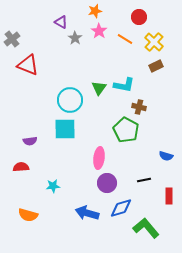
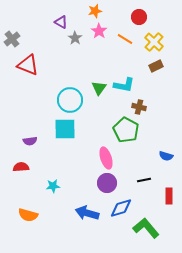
pink ellipse: moved 7 px right; rotated 25 degrees counterclockwise
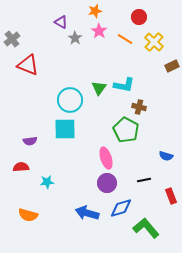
brown rectangle: moved 16 px right
cyan star: moved 6 px left, 4 px up
red rectangle: moved 2 px right; rotated 21 degrees counterclockwise
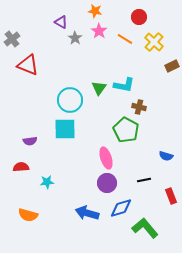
orange star: rotated 24 degrees clockwise
green L-shape: moved 1 px left
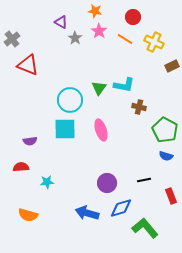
red circle: moved 6 px left
yellow cross: rotated 18 degrees counterclockwise
green pentagon: moved 39 px right
pink ellipse: moved 5 px left, 28 px up
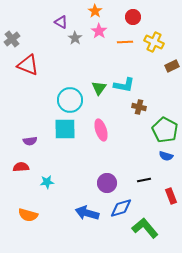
orange star: rotated 24 degrees clockwise
orange line: moved 3 px down; rotated 35 degrees counterclockwise
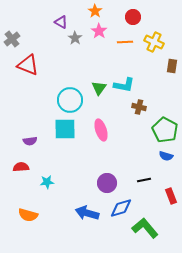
brown rectangle: rotated 56 degrees counterclockwise
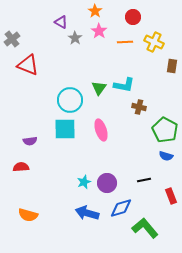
cyan star: moved 37 px right; rotated 16 degrees counterclockwise
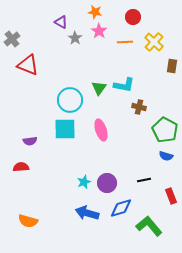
orange star: moved 1 px down; rotated 24 degrees counterclockwise
yellow cross: rotated 18 degrees clockwise
orange semicircle: moved 6 px down
green L-shape: moved 4 px right, 2 px up
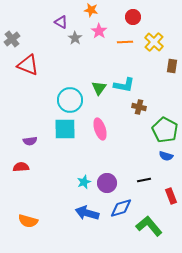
orange star: moved 4 px left, 2 px up
pink ellipse: moved 1 px left, 1 px up
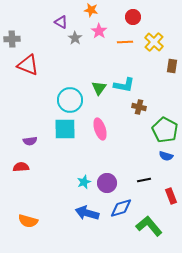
gray cross: rotated 35 degrees clockwise
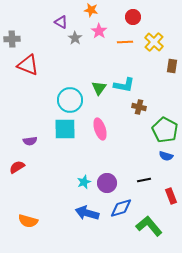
red semicircle: moved 4 px left; rotated 28 degrees counterclockwise
